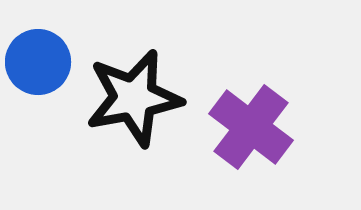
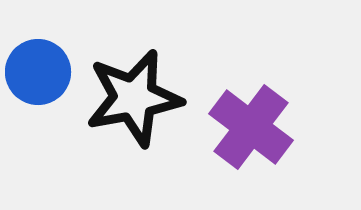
blue circle: moved 10 px down
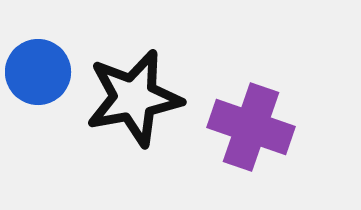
purple cross: rotated 18 degrees counterclockwise
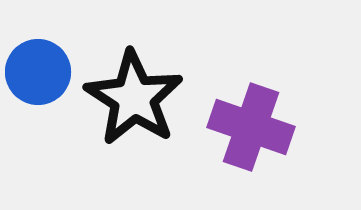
black star: rotated 28 degrees counterclockwise
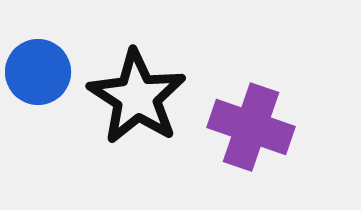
black star: moved 3 px right, 1 px up
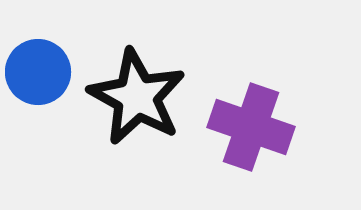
black star: rotated 4 degrees counterclockwise
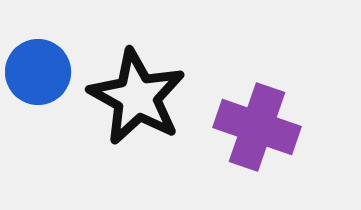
purple cross: moved 6 px right
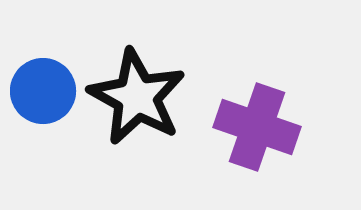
blue circle: moved 5 px right, 19 px down
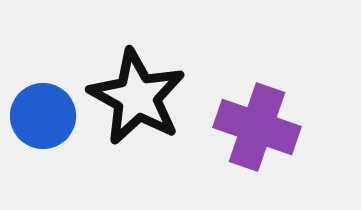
blue circle: moved 25 px down
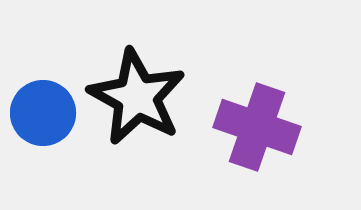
blue circle: moved 3 px up
